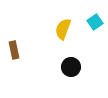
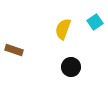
brown rectangle: rotated 60 degrees counterclockwise
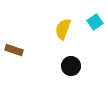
black circle: moved 1 px up
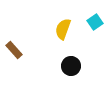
brown rectangle: rotated 30 degrees clockwise
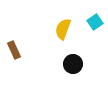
brown rectangle: rotated 18 degrees clockwise
black circle: moved 2 px right, 2 px up
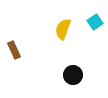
black circle: moved 11 px down
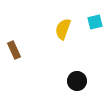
cyan square: rotated 21 degrees clockwise
black circle: moved 4 px right, 6 px down
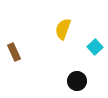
cyan square: moved 25 px down; rotated 28 degrees counterclockwise
brown rectangle: moved 2 px down
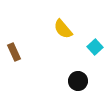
yellow semicircle: rotated 60 degrees counterclockwise
black circle: moved 1 px right
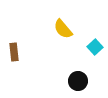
brown rectangle: rotated 18 degrees clockwise
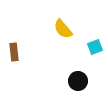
cyan square: rotated 21 degrees clockwise
